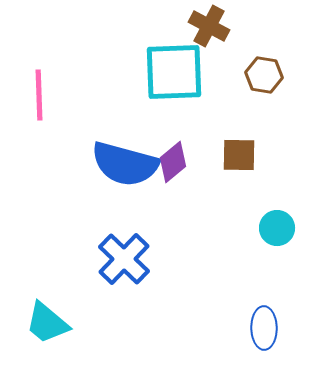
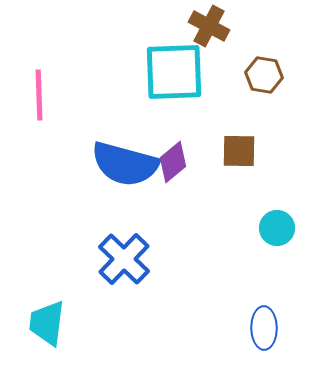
brown square: moved 4 px up
cyan trapezoid: rotated 57 degrees clockwise
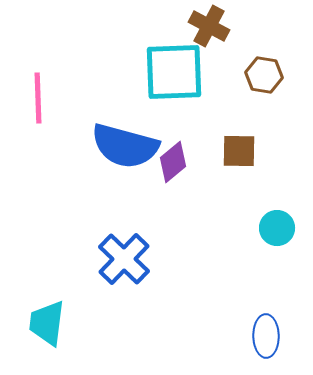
pink line: moved 1 px left, 3 px down
blue semicircle: moved 18 px up
blue ellipse: moved 2 px right, 8 px down
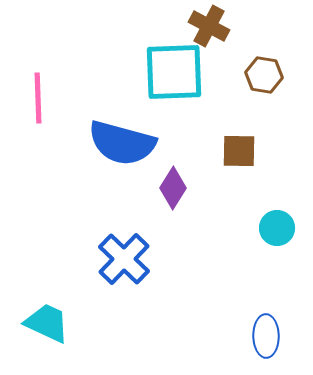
blue semicircle: moved 3 px left, 3 px up
purple diamond: moved 26 px down; rotated 18 degrees counterclockwise
cyan trapezoid: rotated 108 degrees clockwise
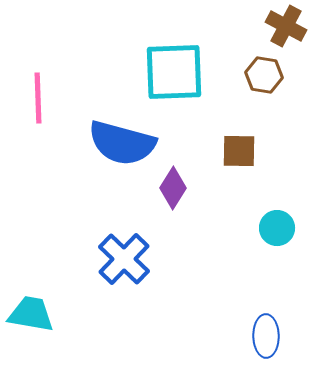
brown cross: moved 77 px right
cyan trapezoid: moved 16 px left, 9 px up; rotated 15 degrees counterclockwise
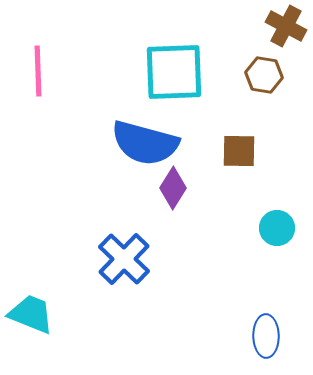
pink line: moved 27 px up
blue semicircle: moved 23 px right
cyan trapezoid: rotated 12 degrees clockwise
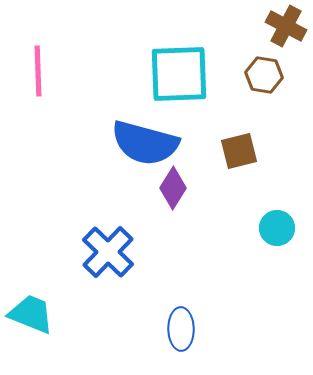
cyan square: moved 5 px right, 2 px down
brown square: rotated 15 degrees counterclockwise
blue cross: moved 16 px left, 7 px up
blue ellipse: moved 85 px left, 7 px up
